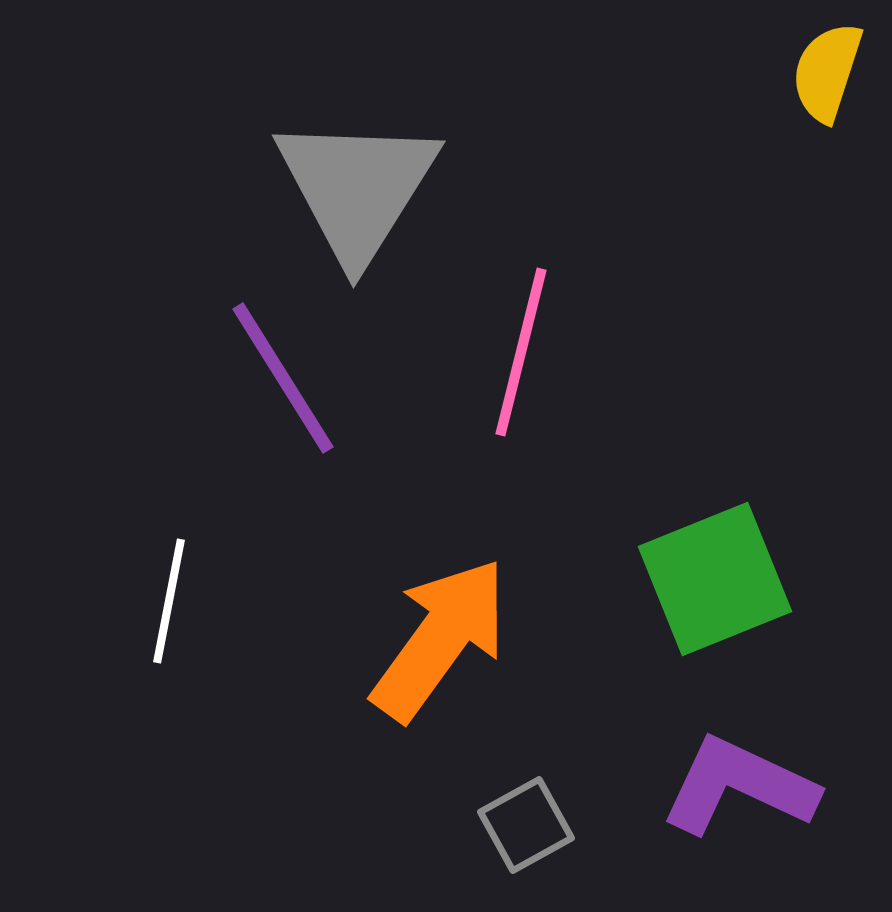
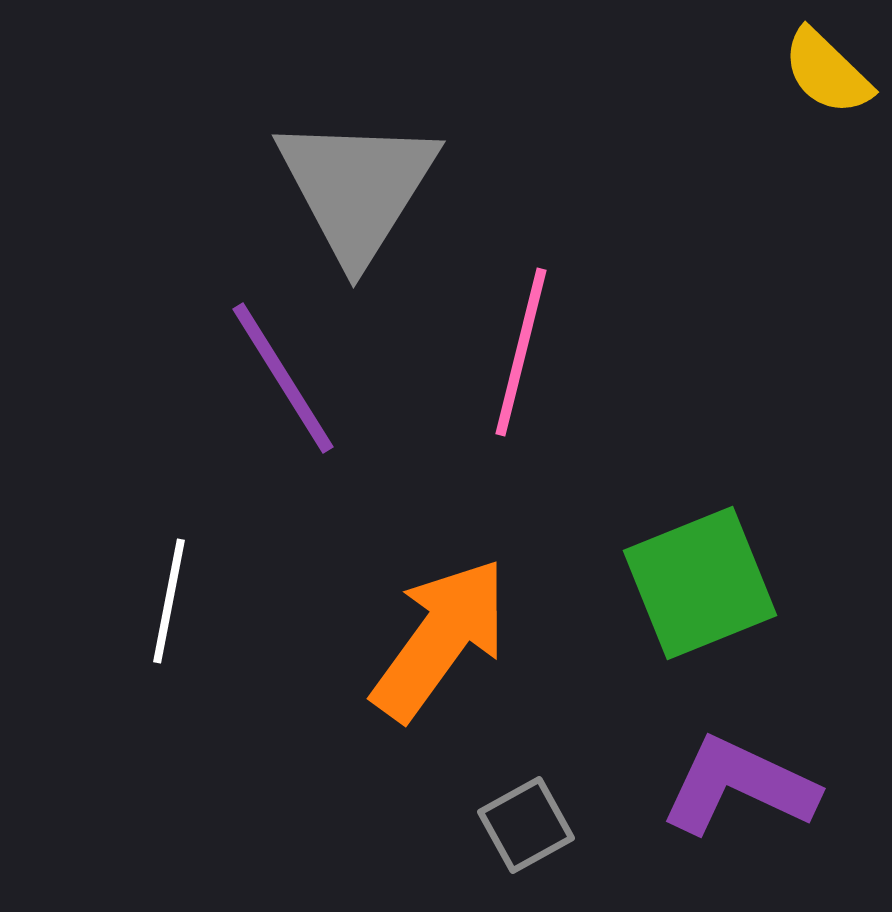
yellow semicircle: rotated 64 degrees counterclockwise
green square: moved 15 px left, 4 px down
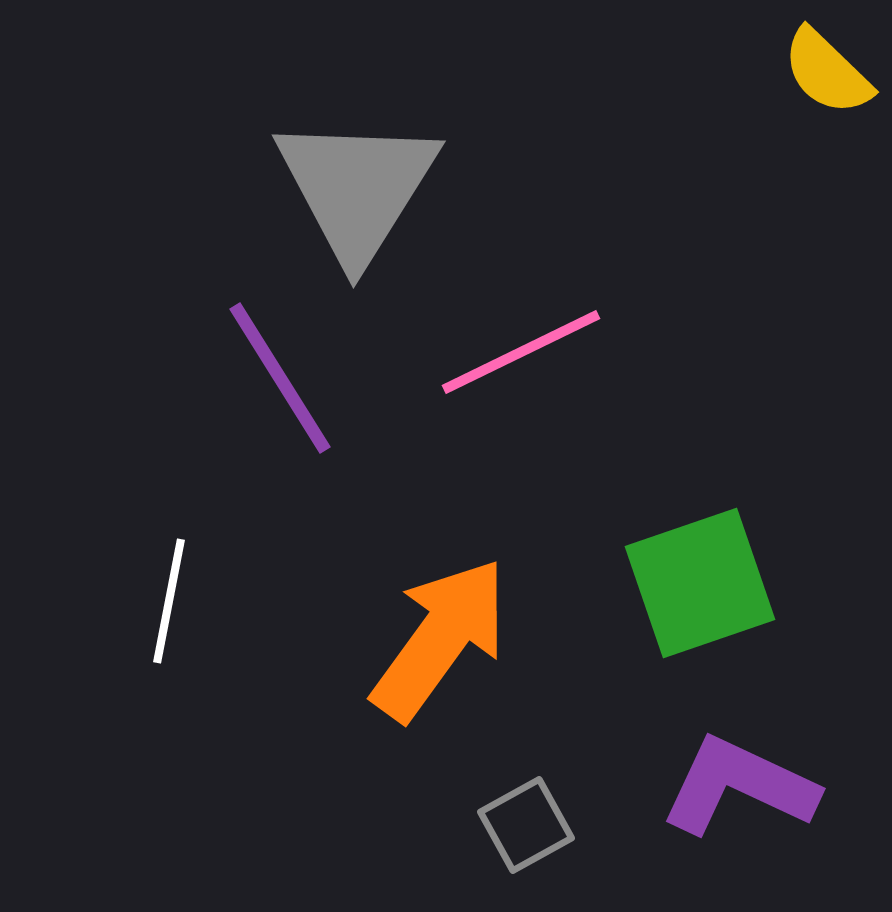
pink line: rotated 50 degrees clockwise
purple line: moved 3 px left
green square: rotated 3 degrees clockwise
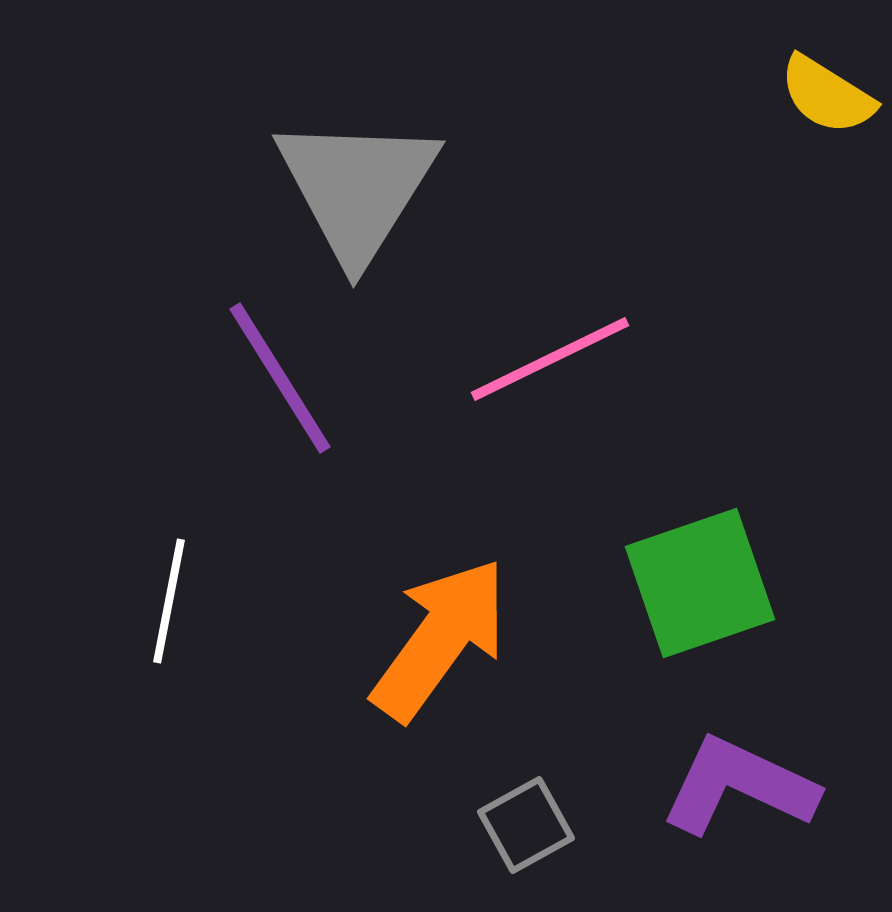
yellow semicircle: moved 23 px down; rotated 12 degrees counterclockwise
pink line: moved 29 px right, 7 px down
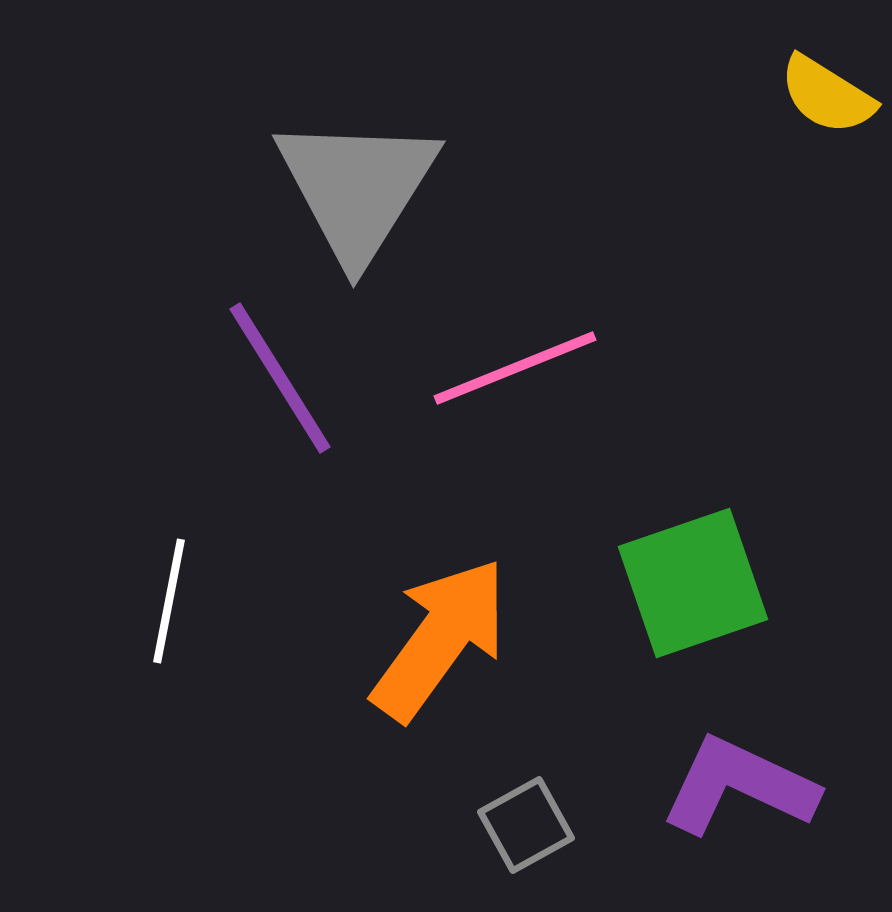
pink line: moved 35 px left, 9 px down; rotated 4 degrees clockwise
green square: moved 7 px left
